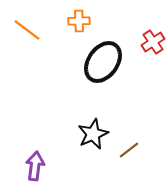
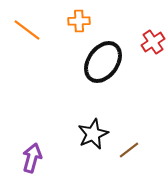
purple arrow: moved 3 px left, 8 px up; rotated 8 degrees clockwise
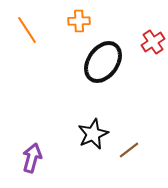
orange line: rotated 20 degrees clockwise
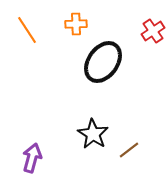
orange cross: moved 3 px left, 3 px down
red cross: moved 11 px up
black star: rotated 16 degrees counterclockwise
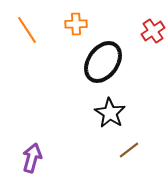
black star: moved 17 px right, 21 px up
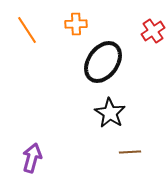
brown line: moved 1 px right, 2 px down; rotated 35 degrees clockwise
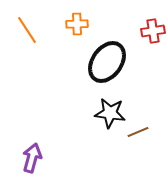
orange cross: moved 1 px right
red cross: rotated 25 degrees clockwise
black ellipse: moved 4 px right
black star: rotated 24 degrees counterclockwise
brown line: moved 8 px right, 20 px up; rotated 20 degrees counterclockwise
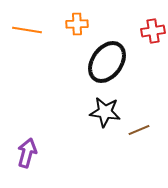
orange line: rotated 48 degrees counterclockwise
black star: moved 5 px left, 1 px up
brown line: moved 1 px right, 2 px up
purple arrow: moved 5 px left, 5 px up
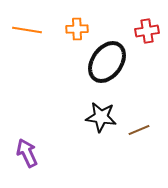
orange cross: moved 5 px down
red cross: moved 6 px left
black star: moved 4 px left, 5 px down
purple arrow: rotated 40 degrees counterclockwise
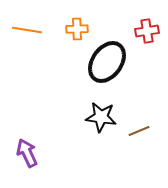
brown line: moved 1 px down
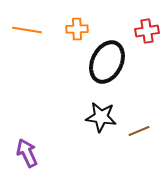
black ellipse: rotated 9 degrees counterclockwise
